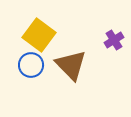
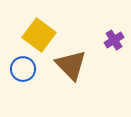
blue circle: moved 8 px left, 4 px down
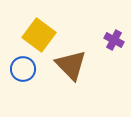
purple cross: rotated 30 degrees counterclockwise
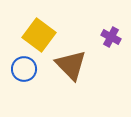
purple cross: moved 3 px left, 3 px up
blue circle: moved 1 px right
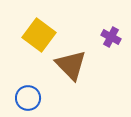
blue circle: moved 4 px right, 29 px down
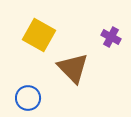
yellow square: rotated 8 degrees counterclockwise
brown triangle: moved 2 px right, 3 px down
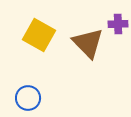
purple cross: moved 7 px right, 13 px up; rotated 30 degrees counterclockwise
brown triangle: moved 15 px right, 25 px up
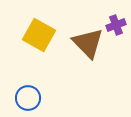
purple cross: moved 2 px left, 1 px down; rotated 18 degrees counterclockwise
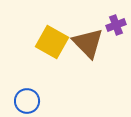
yellow square: moved 13 px right, 7 px down
blue circle: moved 1 px left, 3 px down
